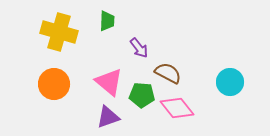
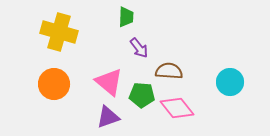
green trapezoid: moved 19 px right, 4 px up
brown semicircle: moved 1 px right, 2 px up; rotated 24 degrees counterclockwise
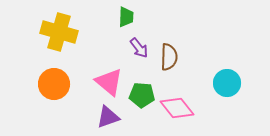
brown semicircle: moved 14 px up; rotated 88 degrees clockwise
cyan circle: moved 3 px left, 1 px down
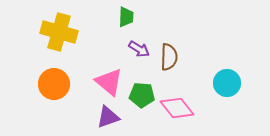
purple arrow: moved 1 px down; rotated 20 degrees counterclockwise
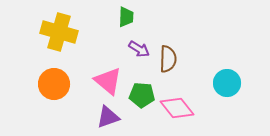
brown semicircle: moved 1 px left, 2 px down
pink triangle: moved 1 px left, 1 px up
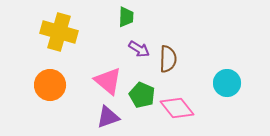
orange circle: moved 4 px left, 1 px down
green pentagon: rotated 20 degrees clockwise
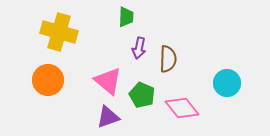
purple arrow: moved 1 px up; rotated 70 degrees clockwise
orange circle: moved 2 px left, 5 px up
pink diamond: moved 5 px right
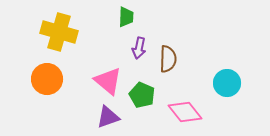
orange circle: moved 1 px left, 1 px up
pink diamond: moved 3 px right, 4 px down
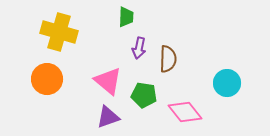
green pentagon: moved 2 px right; rotated 15 degrees counterclockwise
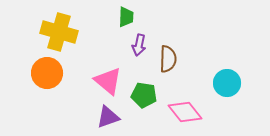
purple arrow: moved 3 px up
orange circle: moved 6 px up
